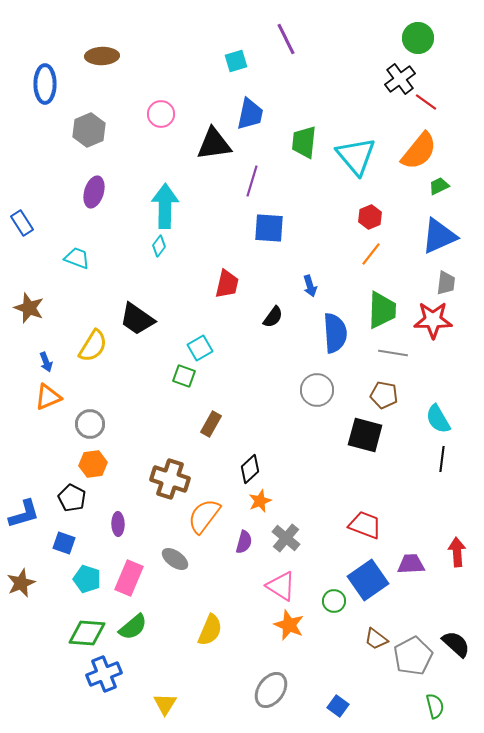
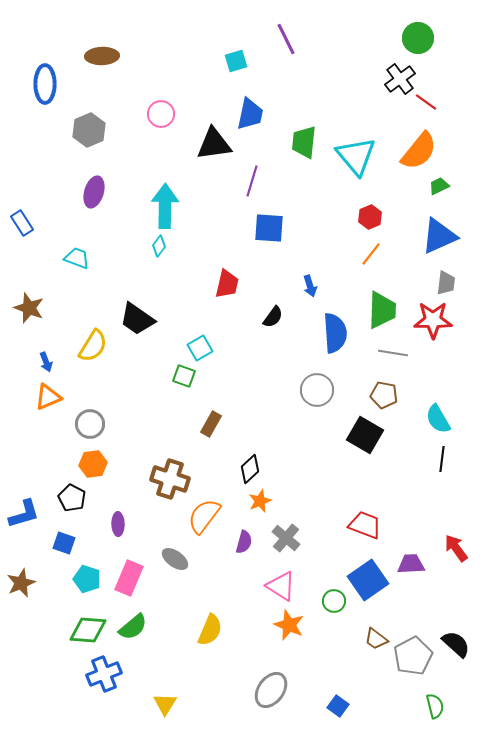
black square at (365, 435): rotated 15 degrees clockwise
red arrow at (457, 552): moved 1 px left, 4 px up; rotated 32 degrees counterclockwise
green diamond at (87, 633): moved 1 px right, 3 px up
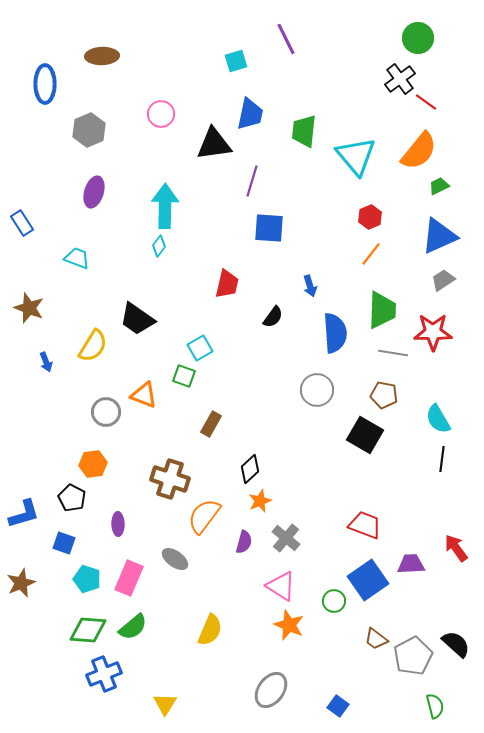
green trapezoid at (304, 142): moved 11 px up
gray trapezoid at (446, 283): moved 3 px left, 3 px up; rotated 130 degrees counterclockwise
red star at (433, 320): moved 12 px down
orange triangle at (48, 397): moved 96 px right, 2 px up; rotated 44 degrees clockwise
gray circle at (90, 424): moved 16 px right, 12 px up
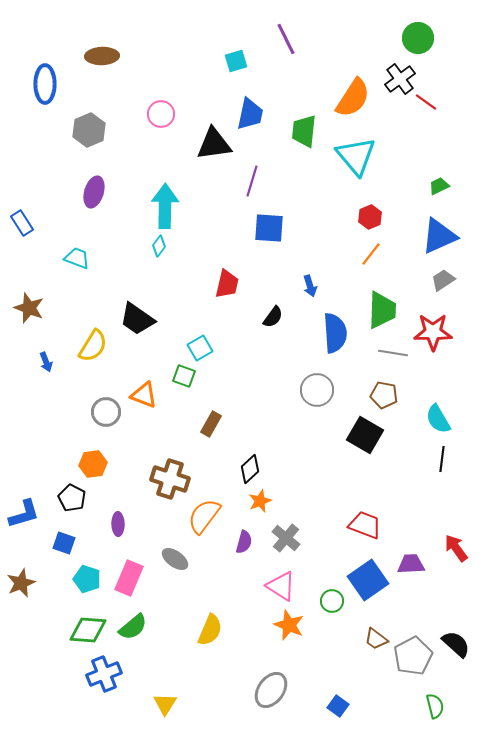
orange semicircle at (419, 151): moved 66 px left, 53 px up; rotated 6 degrees counterclockwise
green circle at (334, 601): moved 2 px left
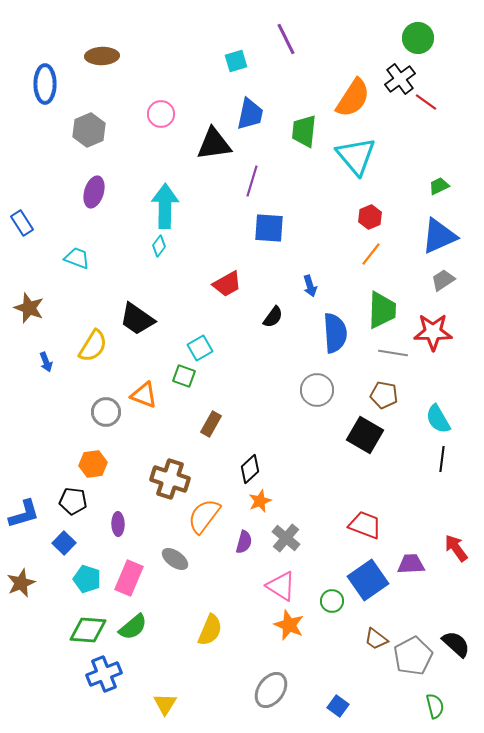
red trapezoid at (227, 284): rotated 48 degrees clockwise
black pentagon at (72, 498): moved 1 px right, 3 px down; rotated 20 degrees counterclockwise
blue square at (64, 543): rotated 25 degrees clockwise
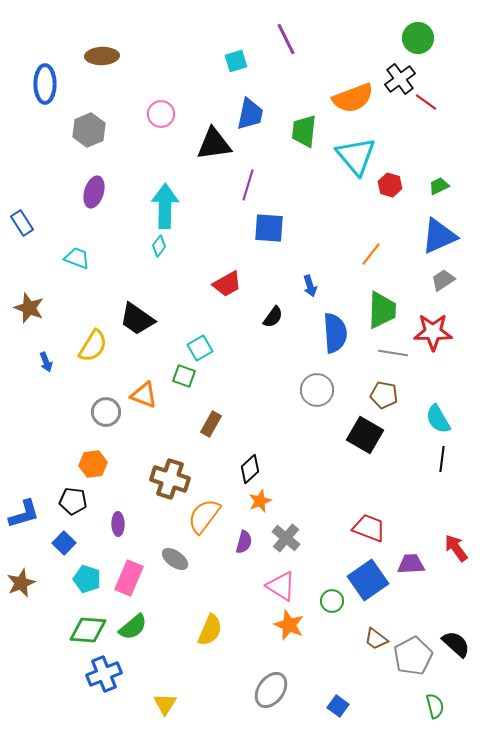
orange semicircle at (353, 98): rotated 36 degrees clockwise
purple line at (252, 181): moved 4 px left, 4 px down
red hexagon at (370, 217): moved 20 px right, 32 px up; rotated 20 degrees counterclockwise
red trapezoid at (365, 525): moved 4 px right, 3 px down
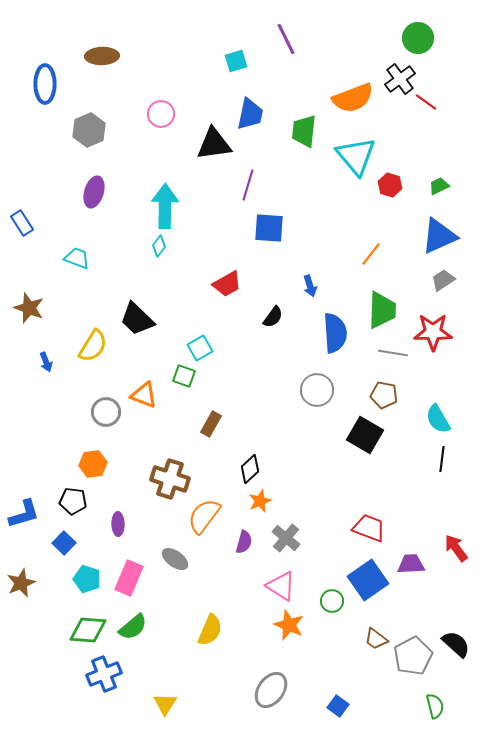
black trapezoid at (137, 319): rotated 9 degrees clockwise
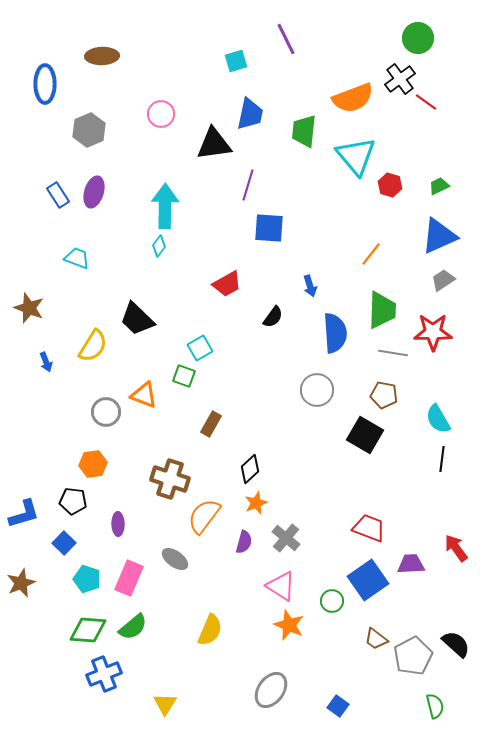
blue rectangle at (22, 223): moved 36 px right, 28 px up
orange star at (260, 501): moved 4 px left, 2 px down
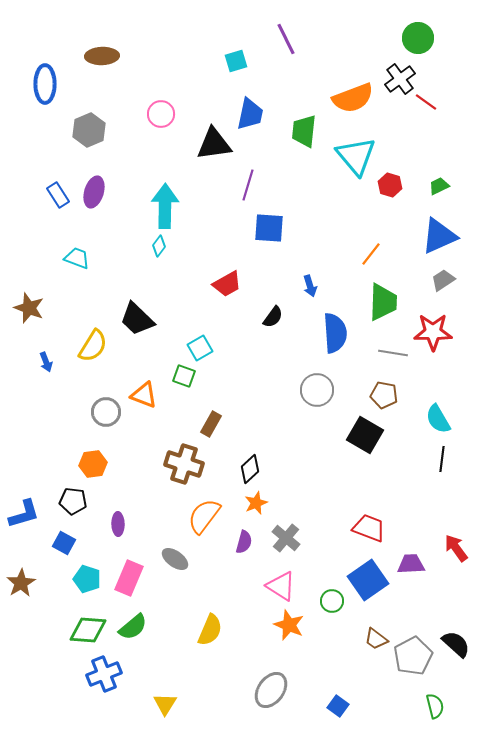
green trapezoid at (382, 310): moved 1 px right, 8 px up
brown cross at (170, 479): moved 14 px right, 15 px up
blue square at (64, 543): rotated 15 degrees counterclockwise
brown star at (21, 583): rotated 8 degrees counterclockwise
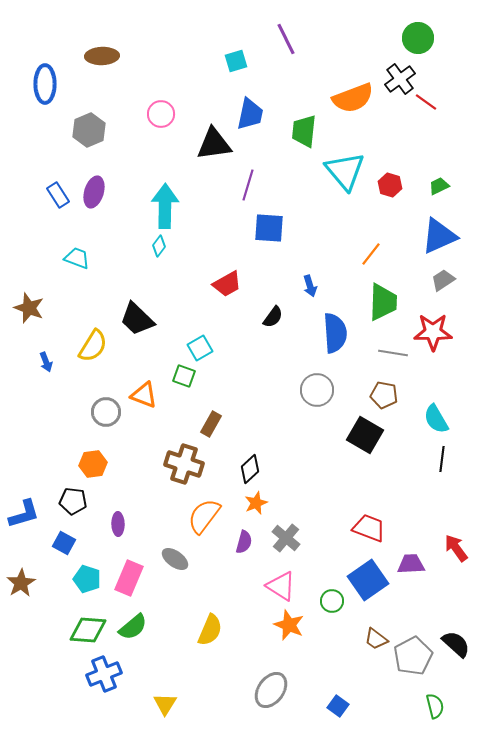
cyan triangle at (356, 156): moved 11 px left, 15 px down
cyan semicircle at (438, 419): moved 2 px left
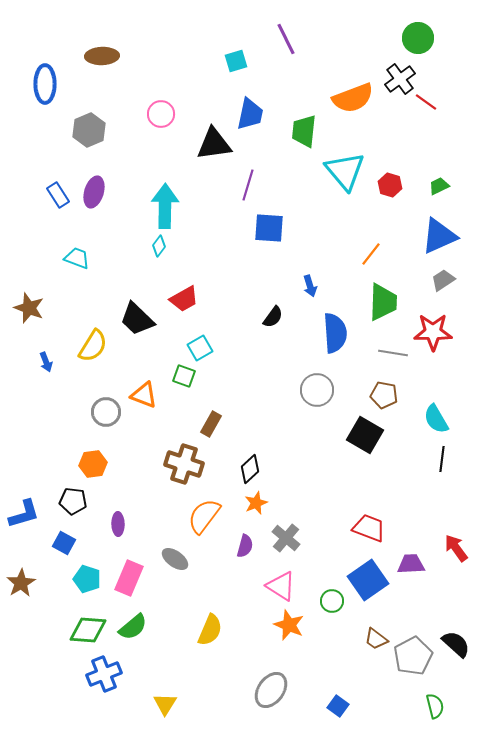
red trapezoid at (227, 284): moved 43 px left, 15 px down
purple semicircle at (244, 542): moved 1 px right, 4 px down
